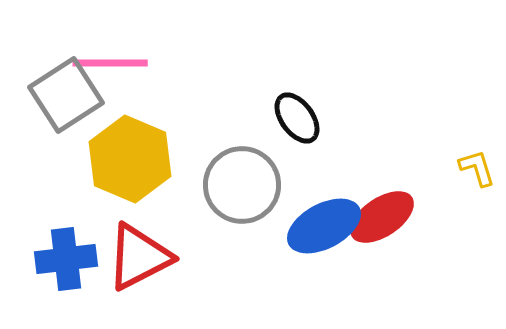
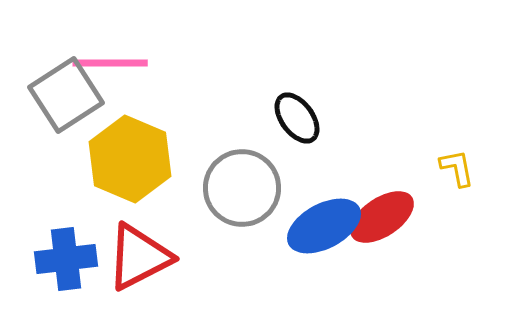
yellow L-shape: moved 20 px left; rotated 6 degrees clockwise
gray circle: moved 3 px down
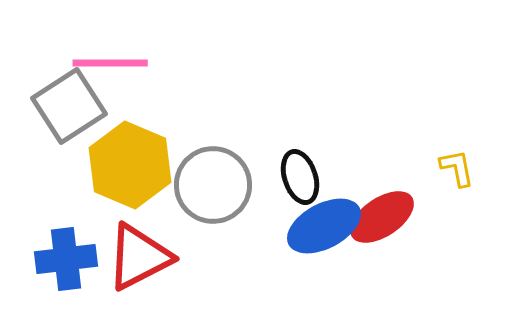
gray square: moved 3 px right, 11 px down
black ellipse: moved 3 px right, 59 px down; rotated 18 degrees clockwise
yellow hexagon: moved 6 px down
gray circle: moved 29 px left, 3 px up
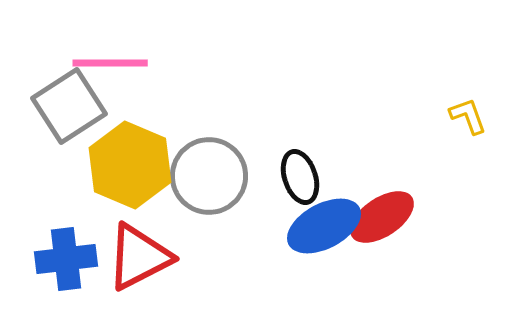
yellow L-shape: moved 11 px right, 52 px up; rotated 9 degrees counterclockwise
gray circle: moved 4 px left, 9 px up
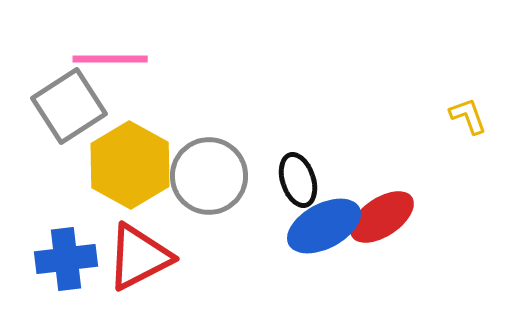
pink line: moved 4 px up
yellow hexagon: rotated 6 degrees clockwise
black ellipse: moved 2 px left, 3 px down
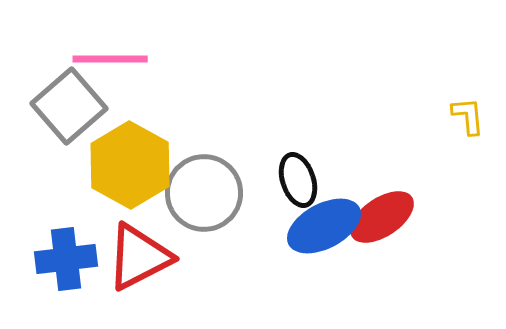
gray square: rotated 8 degrees counterclockwise
yellow L-shape: rotated 15 degrees clockwise
gray circle: moved 5 px left, 17 px down
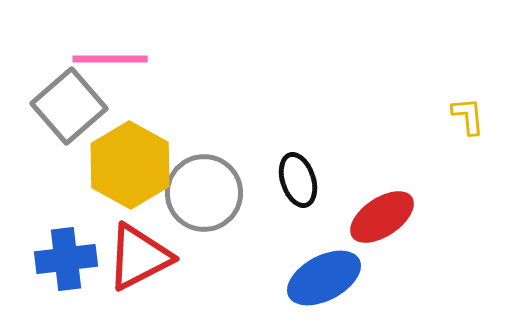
blue ellipse: moved 52 px down
